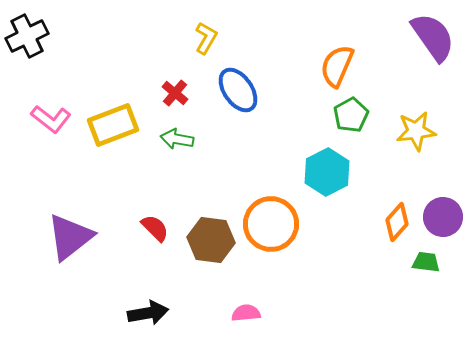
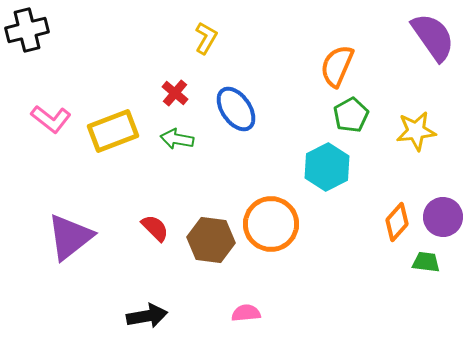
black cross: moved 6 px up; rotated 12 degrees clockwise
blue ellipse: moved 2 px left, 19 px down
yellow rectangle: moved 6 px down
cyan hexagon: moved 5 px up
black arrow: moved 1 px left, 3 px down
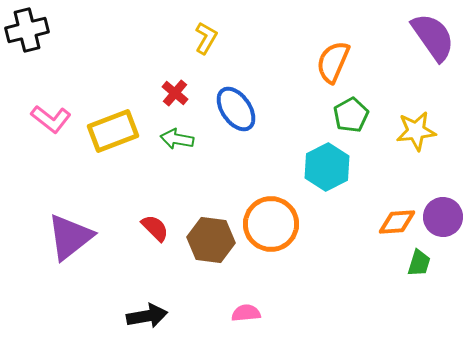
orange semicircle: moved 4 px left, 4 px up
orange diamond: rotated 45 degrees clockwise
green trapezoid: moved 7 px left, 1 px down; rotated 100 degrees clockwise
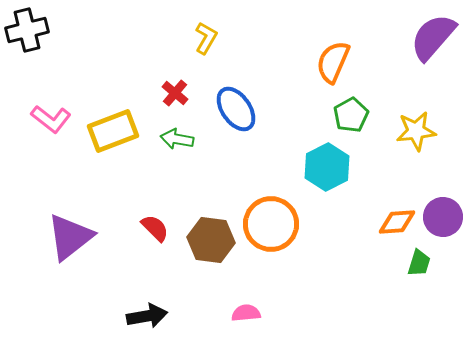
purple semicircle: rotated 104 degrees counterclockwise
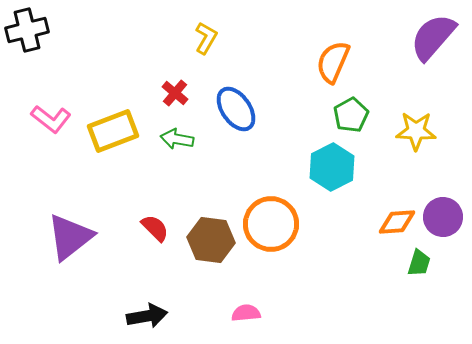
yellow star: rotated 9 degrees clockwise
cyan hexagon: moved 5 px right
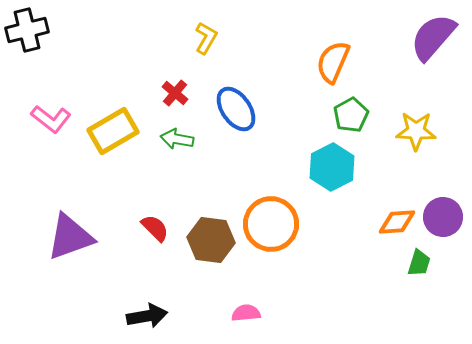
yellow rectangle: rotated 9 degrees counterclockwise
purple triangle: rotated 18 degrees clockwise
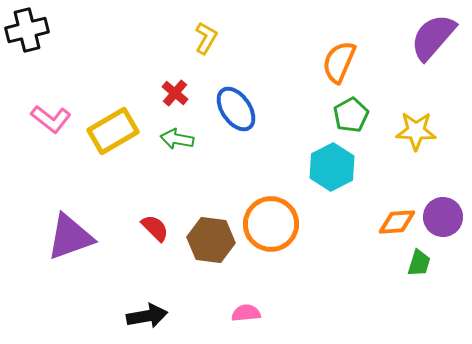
orange semicircle: moved 6 px right
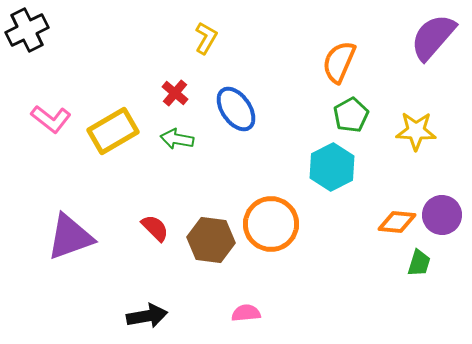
black cross: rotated 12 degrees counterclockwise
purple circle: moved 1 px left, 2 px up
orange diamond: rotated 9 degrees clockwise
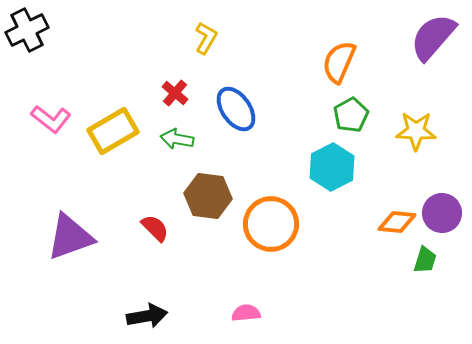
purple circle: moved 2 px up
brown hexagon: moved 3 px left, 44 px up
green trapezoid: moved 6 px right, 3 px up
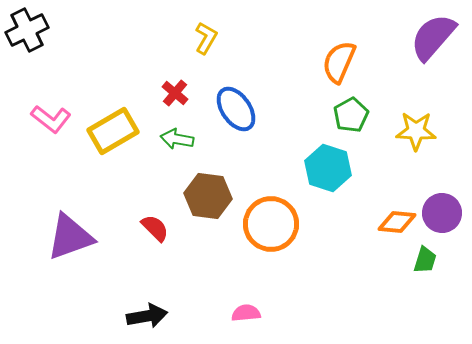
cyan hexagon: moved 4 px left, 1 px down; rotated 15 degrees counterclockwise
